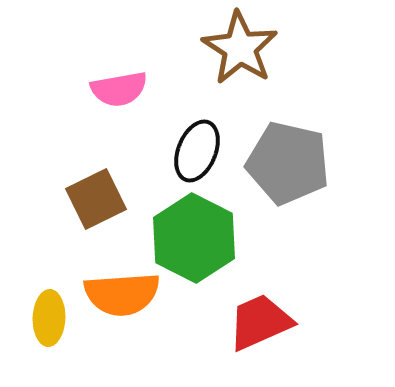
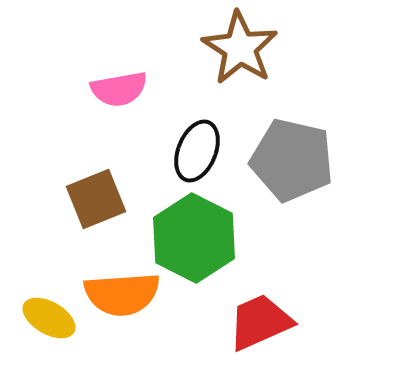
gray pentagon: moved 4 px right, 3 px up
brown square: rotated 4 degrees clockwise
yellow ellipse: rotated 62 degrees counterclockwise
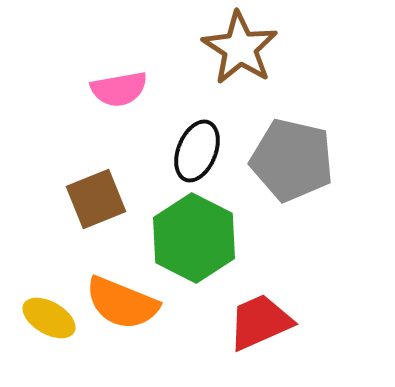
orange semicircle: moved 9 px down; rotated 26 degrees clockwise
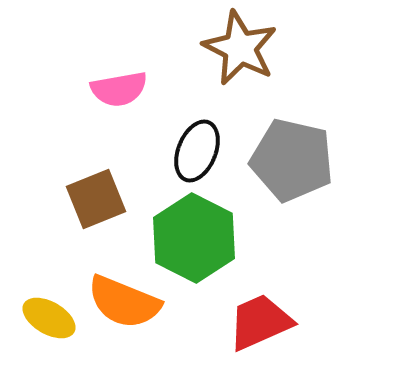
brown star: rotated 6 degrees counterclockwise
orange semicircle: moved 2 px right, 1 px up
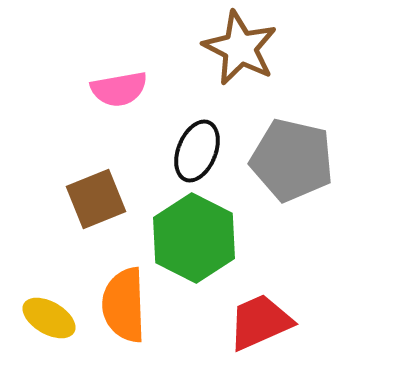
orange semicircle: moved 3 px down; rotated 66 degrees clockwise
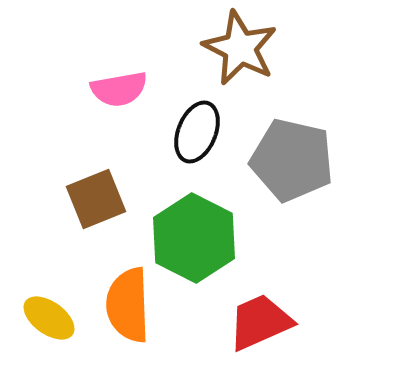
black ellipse: moved 19 px up
orange semicircle: moved 4 px right
yellow ellipse: rotated 6 degrees clockwise
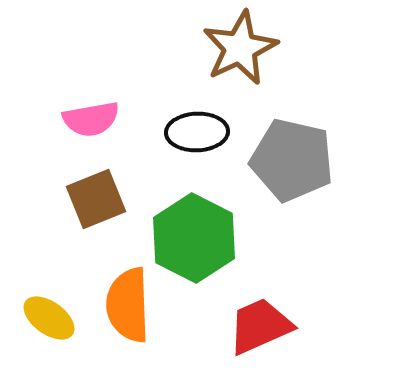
brown star: rotated 20 degrees clockwise
pink semicircle: moved 28 px left, 30 px down
black ellipse: rotated 66 degrees clockwise
red trapezoid: moved 4 px down
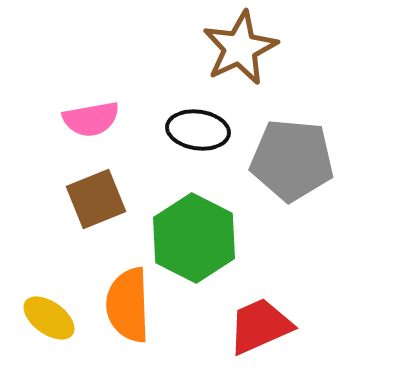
black ellipse: moved 1 px right, 2 px up; rotated 10 degrees clockwise
gray pentagon: rotated 8 degrees counterclockwise
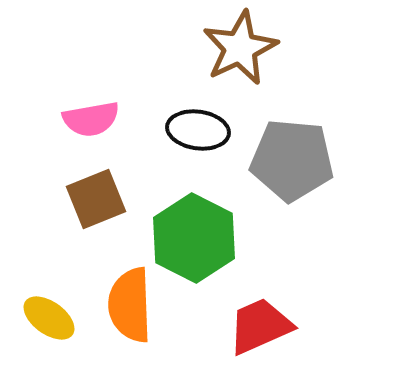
orange semicircle: moved 2 px right
